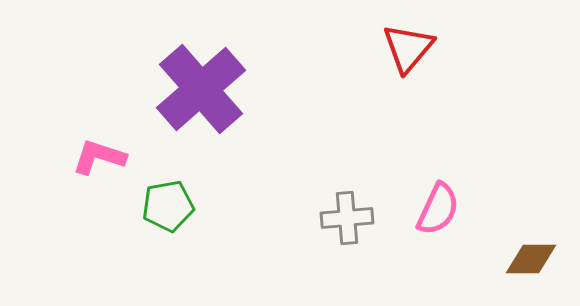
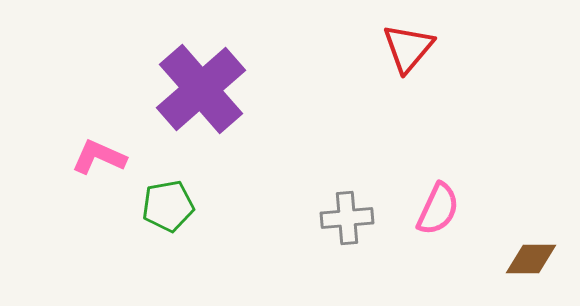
pink L-shape: rotated 6 degrees clockwise
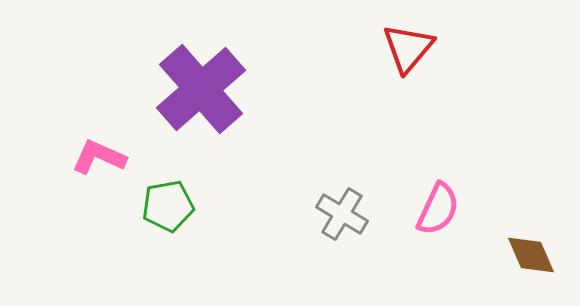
gray cross: moved 5 px left, 4 px up; rotated 36 degrees clockwise
brown diamond: moved 4 px up; rotated 66 degrees clockwise
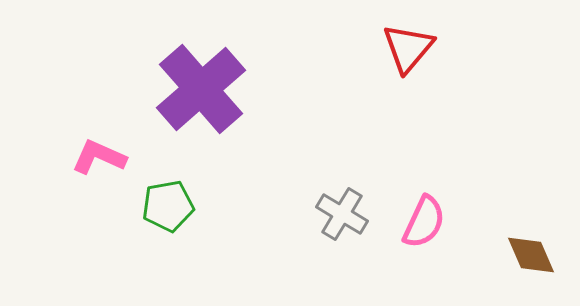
pink semicircle: moved 14 px left, 13 px down
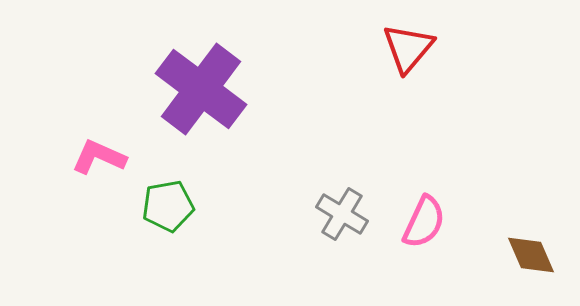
purple cross: rotated 12 degrees counterclockwise
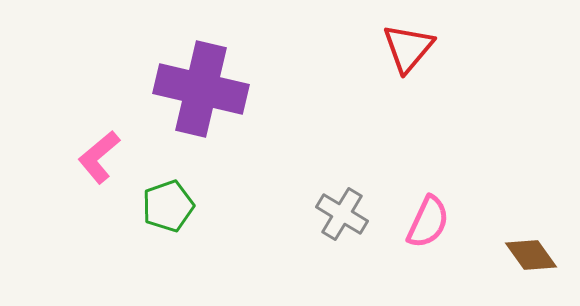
purple cross: rotated 24 degrees counterclockwise
pink L-shape: rotated 64 degrees counterclockwise
green pentagon: rotated 9 degrees counterclockwise
pink semicircle: moved 4 px right
brown diamond: rotated 12 degrees counterclockwise
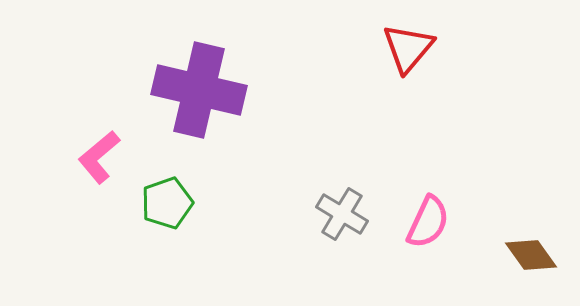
purple cross: moved 2 px left, 1 px down
green pentagon: moved 1 px left, 3 px up
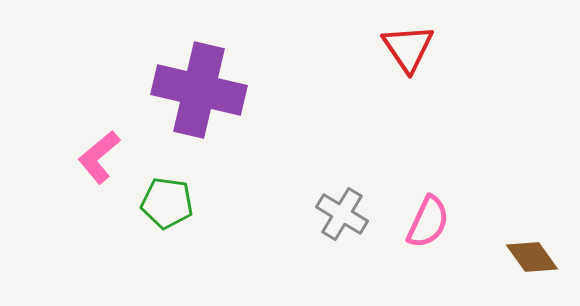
red triangle: rotated 14 degrees counterclockwise
green pentagon: rotated 27 degrees clockwise
brown diamond: moved 1 px right, 2 px down
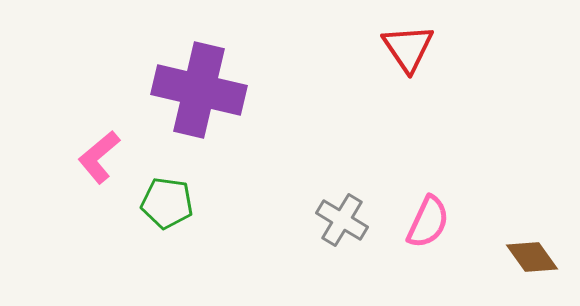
gray cross: moved 6 px down
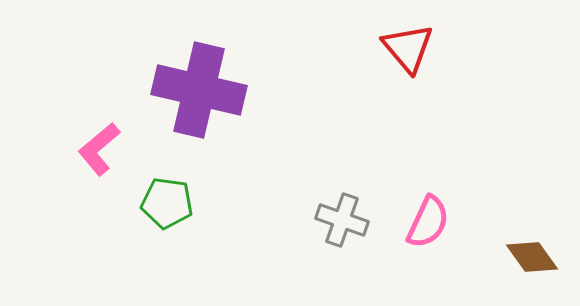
red triangle: rotated 6 degrees counterclockwise
pink L-shape: moved 8 px up
gray cross: rotated 12 degrees counterclockwise
